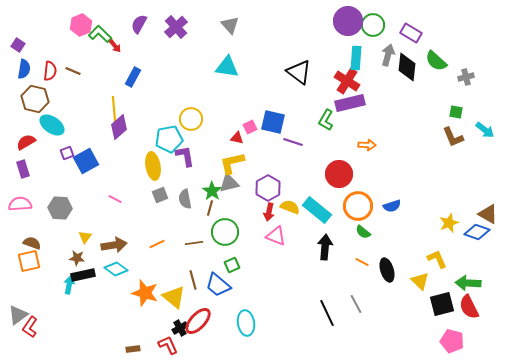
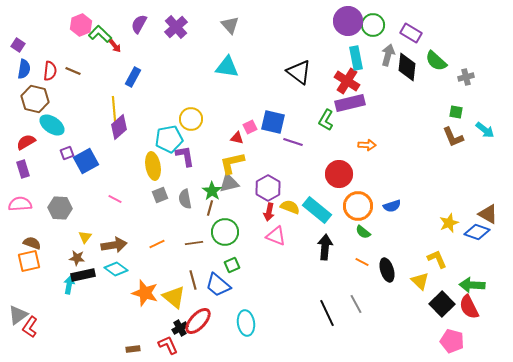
cyan rectangle at (356, 58): rotated 15 degrees counterclockwise
green arrow at (468, 283): moved 4 px right, 2 px down
black square at (442, 304): rotated 30 degrees counterclockwise
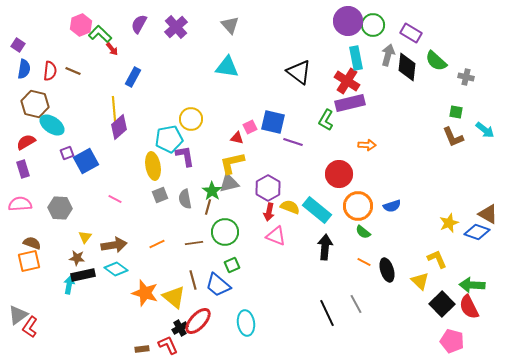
red arrow at (115, 46): moved 3 px left, 3 px down
gray cross at (466, 77): rotated 28 degrees clockwise
brown hexagon at (35, 99): moved 5 px down
brown line at (210, 208): moved 2 px left, 1 px up
orange line at (362, 262): moved 2 px right
brown rectangle at (133, 349): moved 9 px right
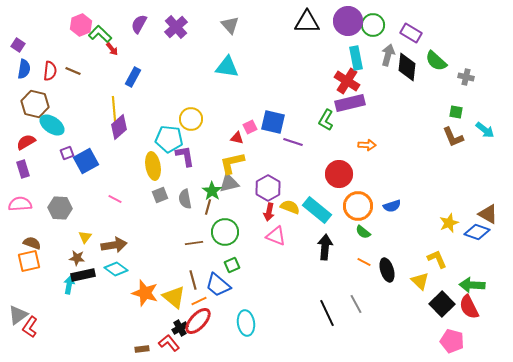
black triangle at (299, 72): moved 8 px right, 50 px up; rotated 36 degrees counterclockwise
cyan pentagon at (169, 139): rotated 16 degrees clockwise
orange line at (157, 244): moved 42 px right, 57 px down
red L-shape at (168, 345): moved 1 px right, 2 px up; rotated 15 degrees counterclockwise
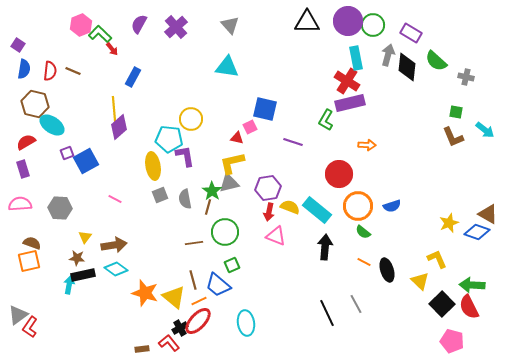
blue square at (273, 122): moved 8 px left, 13 px up
purple hexagon at (268, 188): rotated 20 degrees clockwise
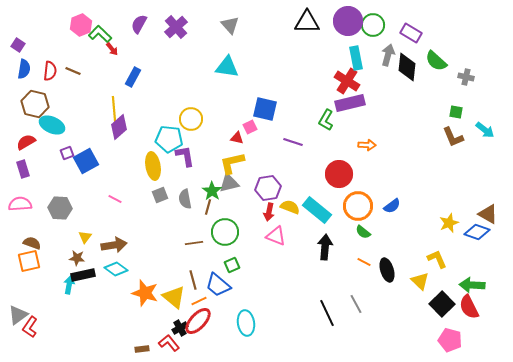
cyan ellipse at (52, 125): rotated 10 degrees counterclockwise
blue semicircle at (392, 206): rotated 18 degrees counterclockwise
pink pentagon at (452, 341): moved 2 px left, 1 px up
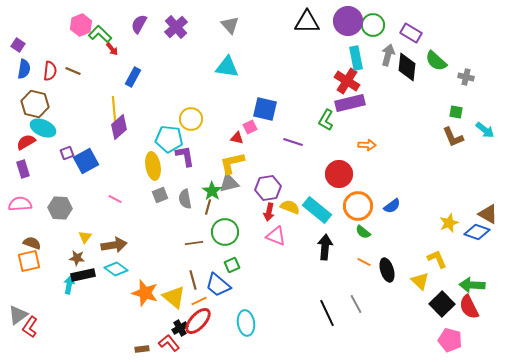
cyan ellipse at (52, 125): moved 9 px left, 3 px down
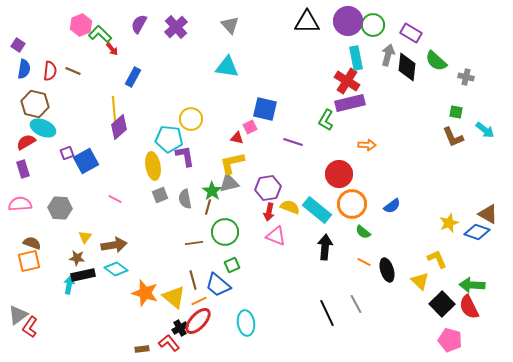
orange circle at (358, 206): moved 6 px left, 2 px up
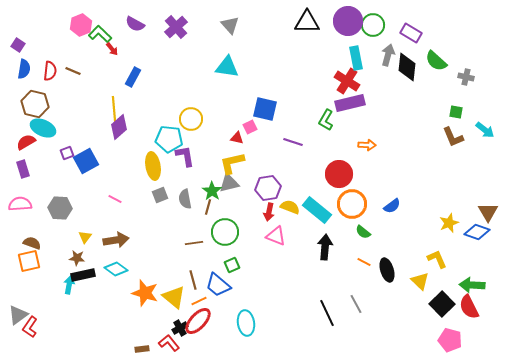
purple semicircle at (139, 24): moved 4 px left; rotated 90 degrees counterclockwise
brown triangle at (488, 214): moved 2 px up; rotated 30 degrees clockwise
brown arrow at (114, 245): moved 2 px right, 5 px up
